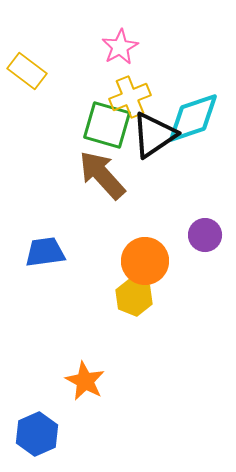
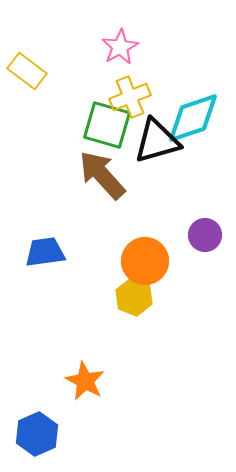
black triangle: moved 3 px right, 6 px down; rotated 18 degrees clockwise
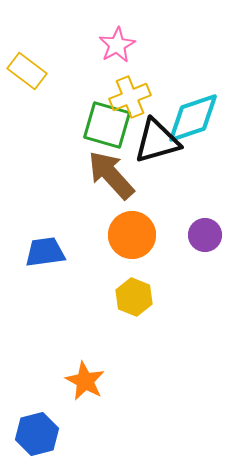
pink star: moved 3 px left, 2 px up
brown arrow: moved 9 px right
orange circle: moved 13 px left, 26 px up
blue hexagon: rotated 9 degrees clockwise
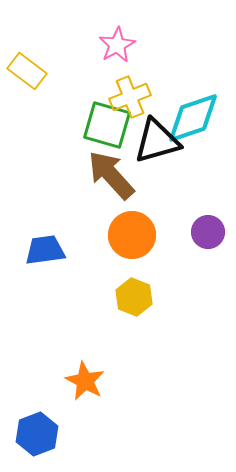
purple circle: moved 3 px right, 3 px up
blue trapezoid: moved 2 px up
blue hexagon: rotated 6 degrees counterclockwise
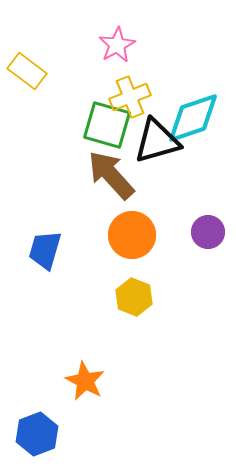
blue trapezoid: rotated 66 degrees counterclockwise
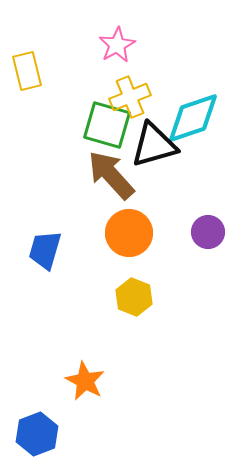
yellow rectangle: rotated 39 degrees clockwise
black triangle: moved 3 px left, 4 px down
orange circle: moved 3 px left, 2 px up
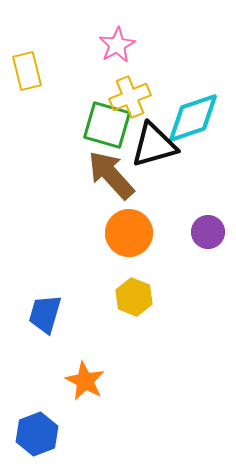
blue trapezoid: moved 64 px down
